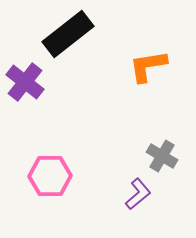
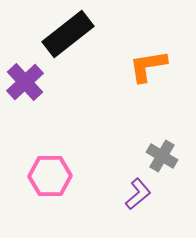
purple cross: rotated 9 degrees clockwise
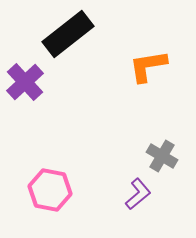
pink hexagon: moved 14 px down; rotated 12 degrees clockwise
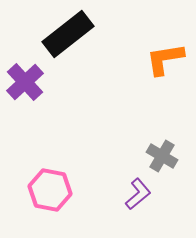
orange L-shape: moved 17 px right, 7 px up
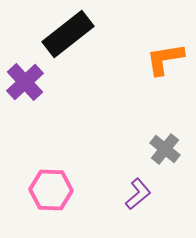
gray cross: moved 3 px right, 7 px up; rotated 8 degrees clockwise
pink hexagon: moved 1 px right; rotated 9 degrees counterclockwise
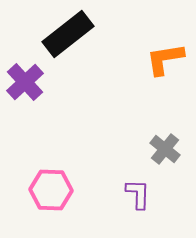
purple L-shape: rotated 48 degrees counterclockwise
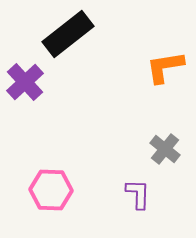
orange L-shape: moved 8 px down
